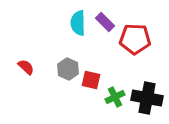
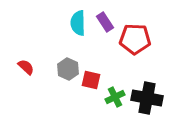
purple rectangle: rotated 12 degrees clockwise
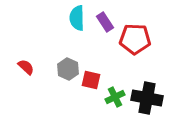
cyan semicircle: moved 1 px left, 5 px up
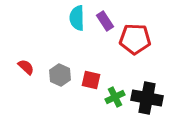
purple rectangle: moved 1 px up
gray hexagon: moved 8 px left, 6 px down
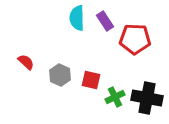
red semicircle: moved 5 px up
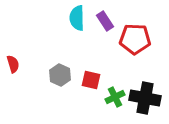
red semicircle: moved 13 px left, 2 px down; rotated 30 degrees clockwise
black cross: moved 2 px left
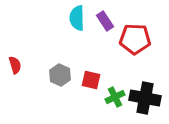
red semicircle: moved 2 px right, 1 px down
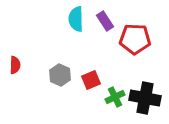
cyan semicircle: moved 1 px left, 1 px down
red semicircle: rotated 18 degrees clockwise
red square: rotated 36 degrees counterclockwise
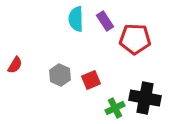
red semicircle: rotated 30 degrees clockwise
green cross: moved 11 px down
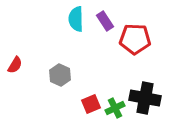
red square: moved 24 px down
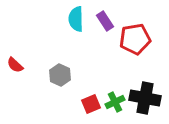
red pentagon: rotated 12 degrees counterclockwise
red semicircle: rotated 102 degrees clockwise
green cross: moved 6 px up
